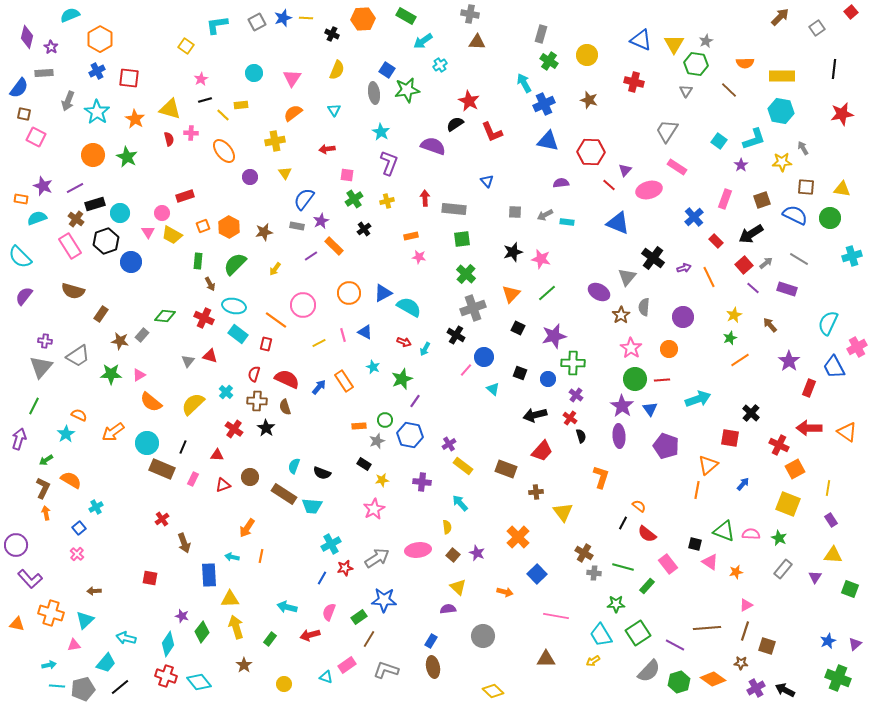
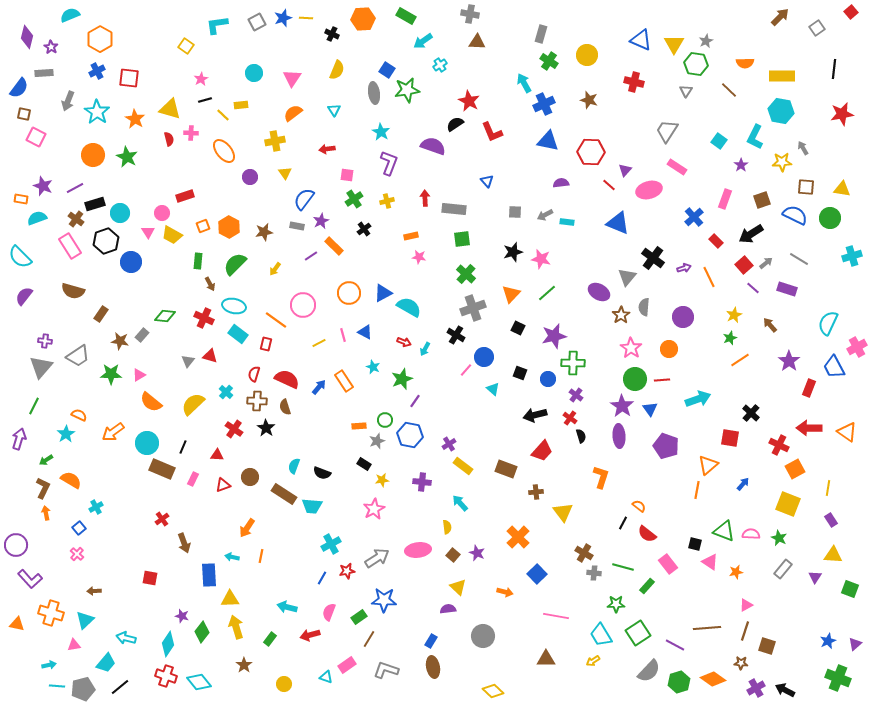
cyan L-shape at (754, 139): moved 1 px right, 2 px up; rotated 135 degrees clockwise
red star at (345, 568): moved 2 px right, 3 px down
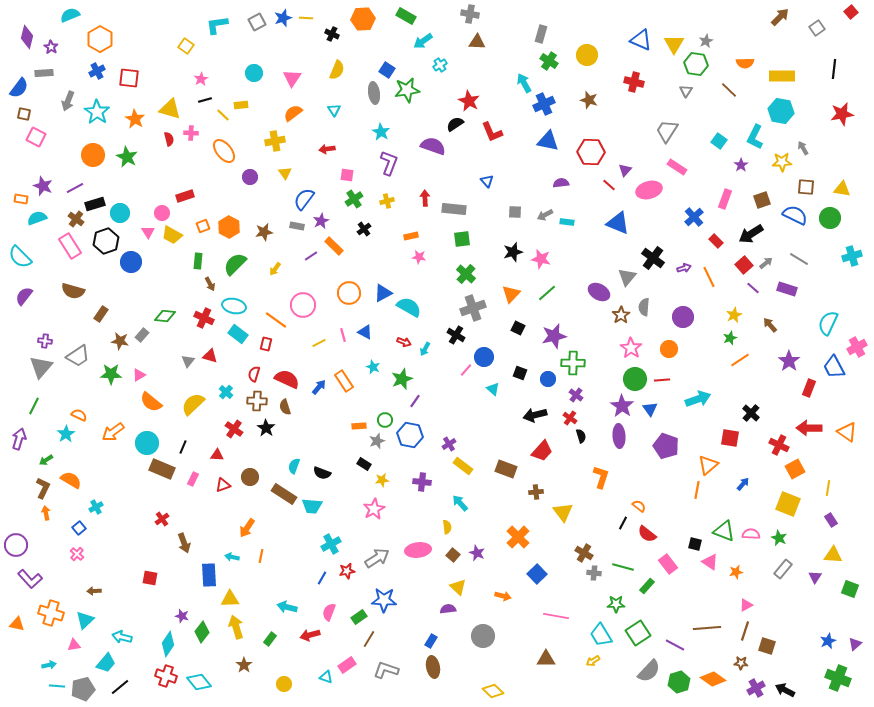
orange arrow at (505, 592): moved 2 px left, 4 px down
cyan arrow at (126, 638): moved 4 px left, 1 px up
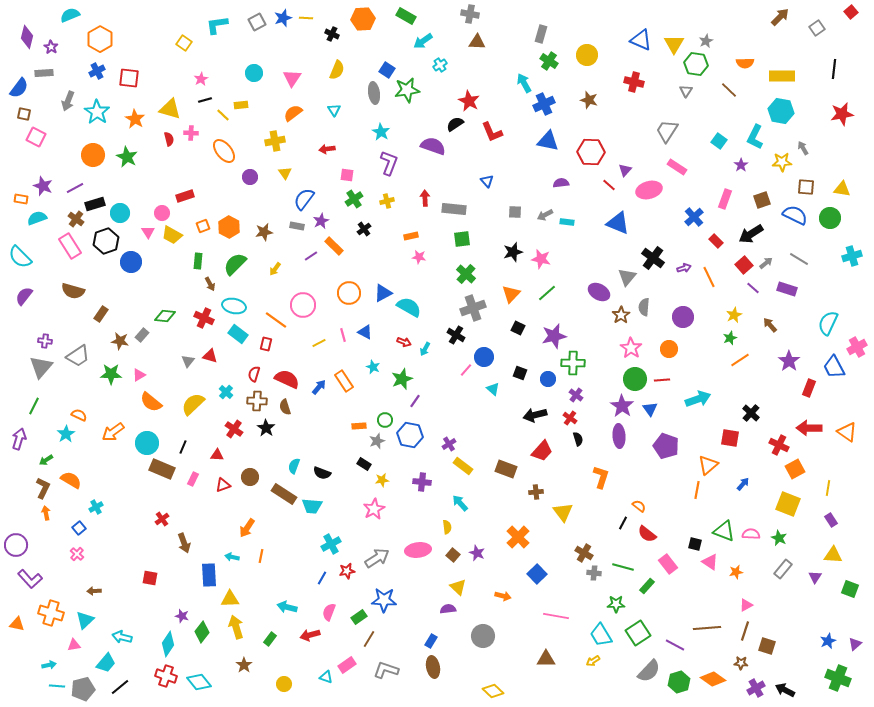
yellow square at (186, 46): moved 2 px left, 3 px up
black semicircle at (581, 436): moved 3 px left, 3 px down
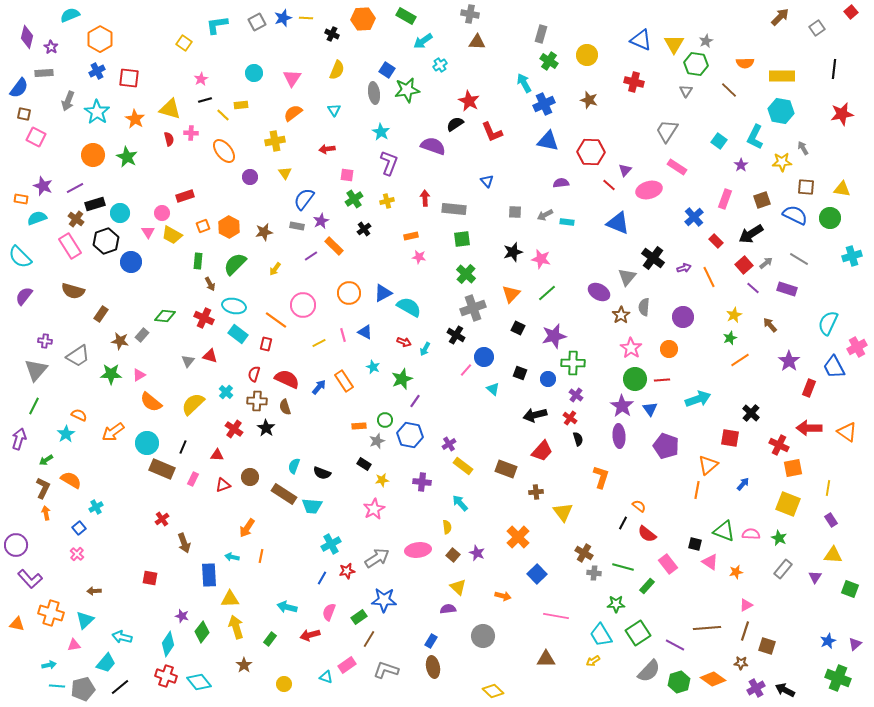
gray triangle at (41, 367): moved 5 px left, 3 px down
orange square at (795, 469): moved 2 px left, 1 px up; rotated 18 degrees clockwise
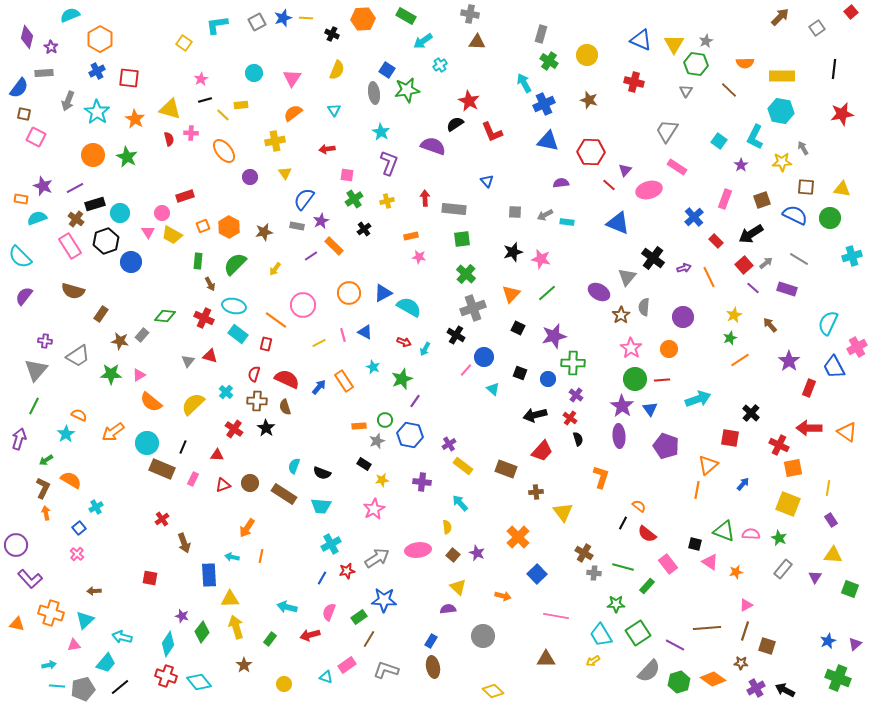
brown circle at (250, 477): moved 6 px down
cyan trapezoid at (312, 506): moved 9 px right
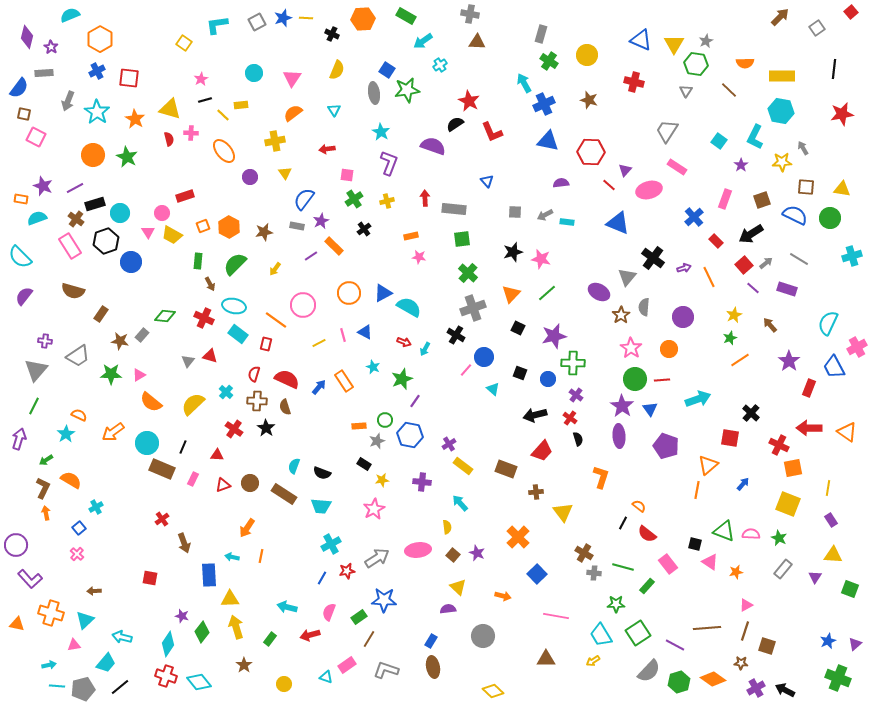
green cross at (466, 274): moved 2 px right, 1 px up
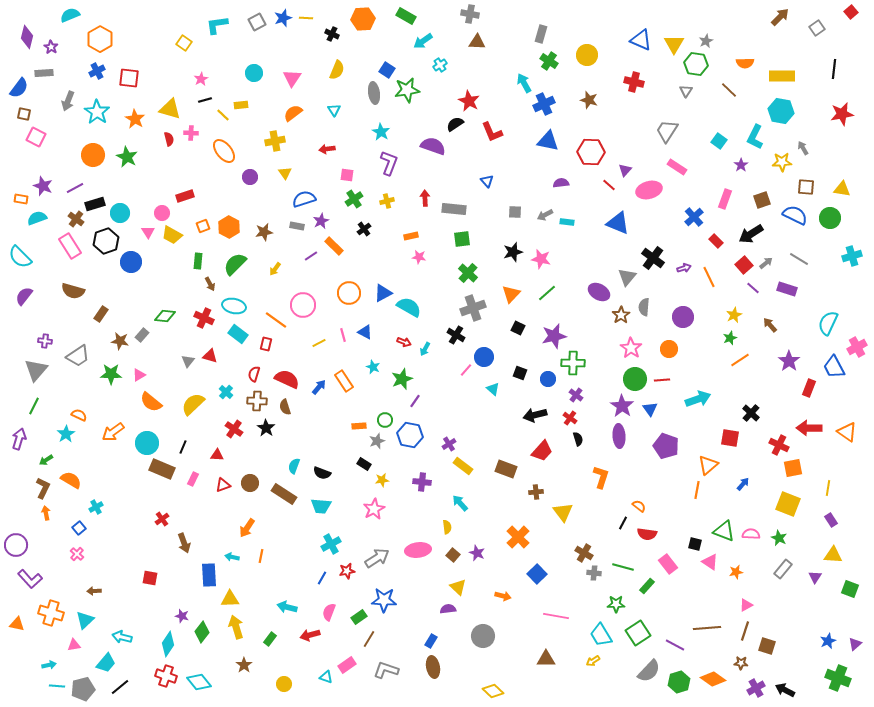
blue semicircle at (304, 199): rotated 35 degrees clockwise
red semicircle at (647, 534): rotated 30 degrees counterclockwise
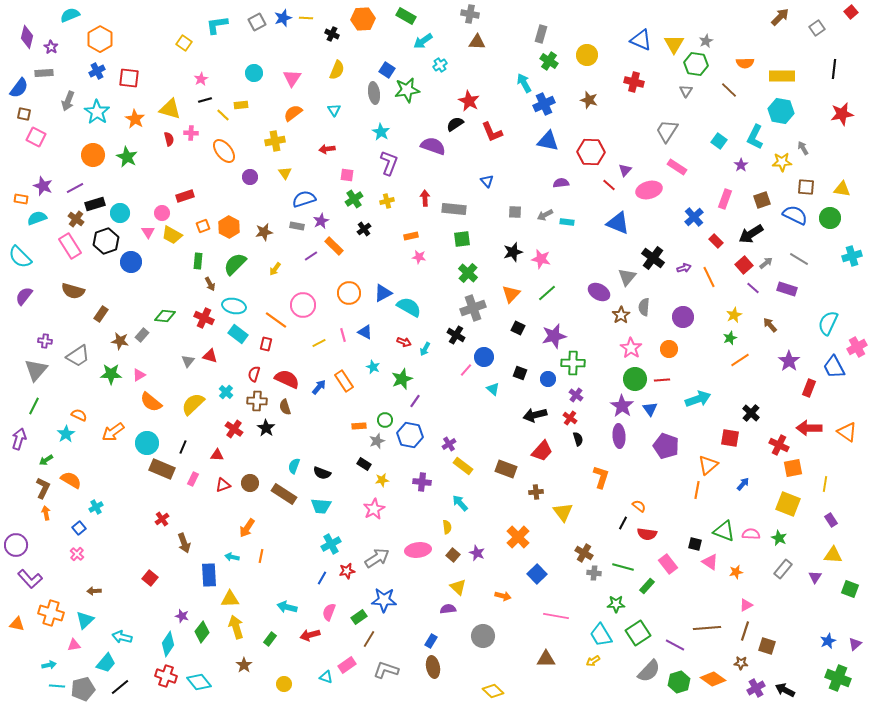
yellow line at (828, 488): moved 3 px left, 4 px up
red square at (150, 578): rotated 28 degrees clockwise
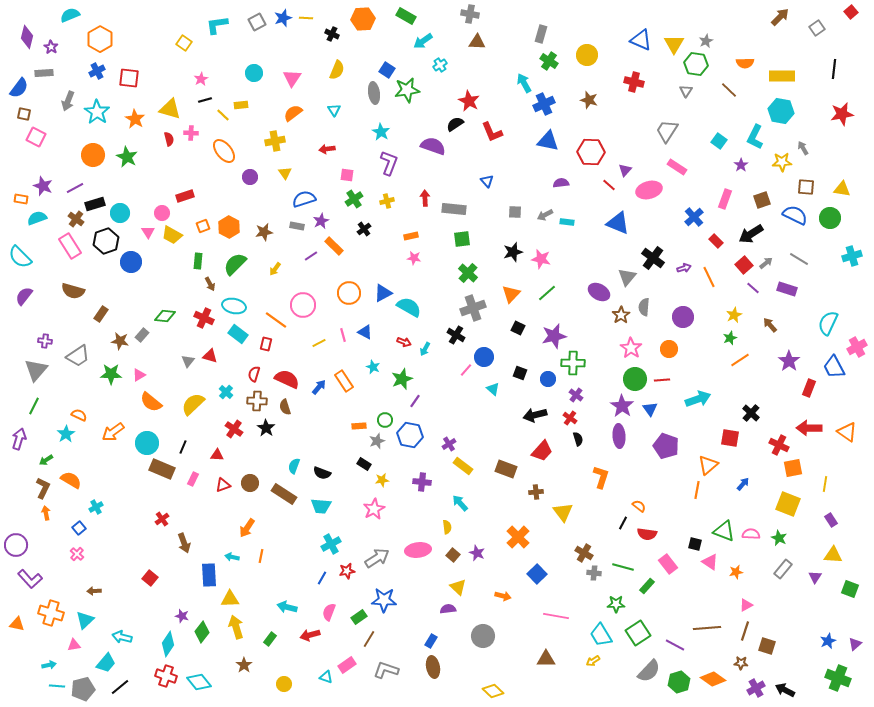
pink star at (419, 257): moved 5 px left, 1 px down
